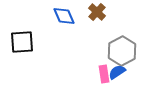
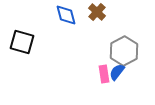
blue diamond: moved 2 px right, 1 px up; rotated 10 degrees clockwise
black square: rotated 20 degrees clockwise
gray hexagon: moved 2 px right
blue semicircle: rotated 18 degrees counterclockwise
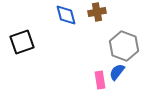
brown cross: rotated 36 degrees clockwise
black square: rotated 35 degrees counterclockwise
gray hexagon: moved 5 px up; rotated 12 degrees counterclockwise
pink rectangle: moved 4 px left, 6 px down
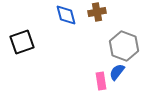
pink rectangle: moved 1 px right, 1 px down
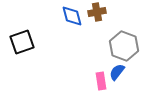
blue diamond: moved 6 px right, 1 px down
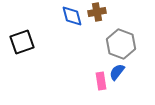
gray hexagon: moved 3 px left, 2 px up
